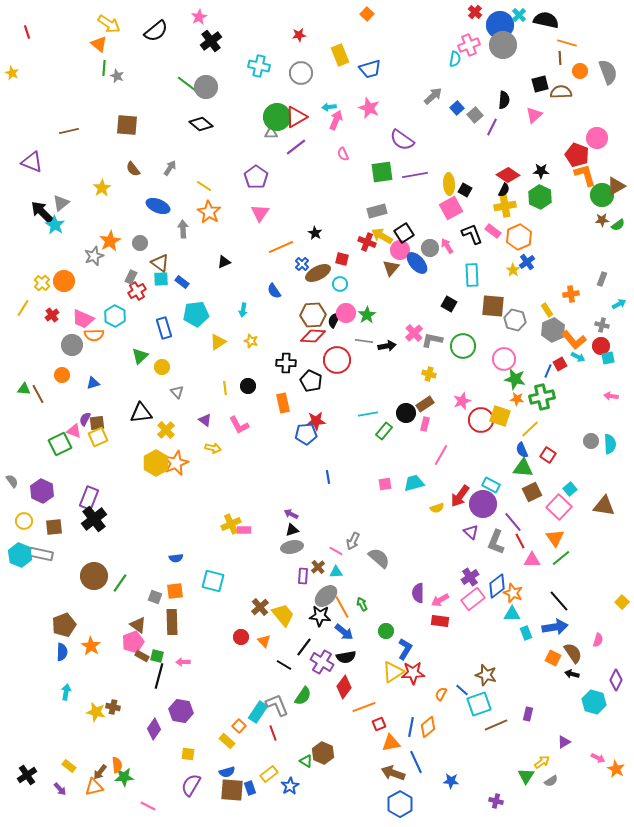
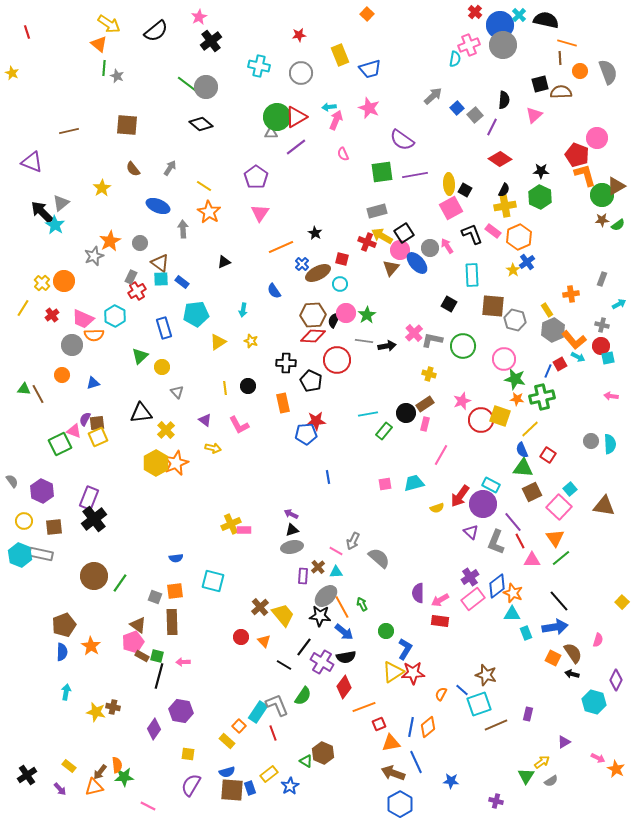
red diamond at (508, 175): moved 8 px left, 16 px up
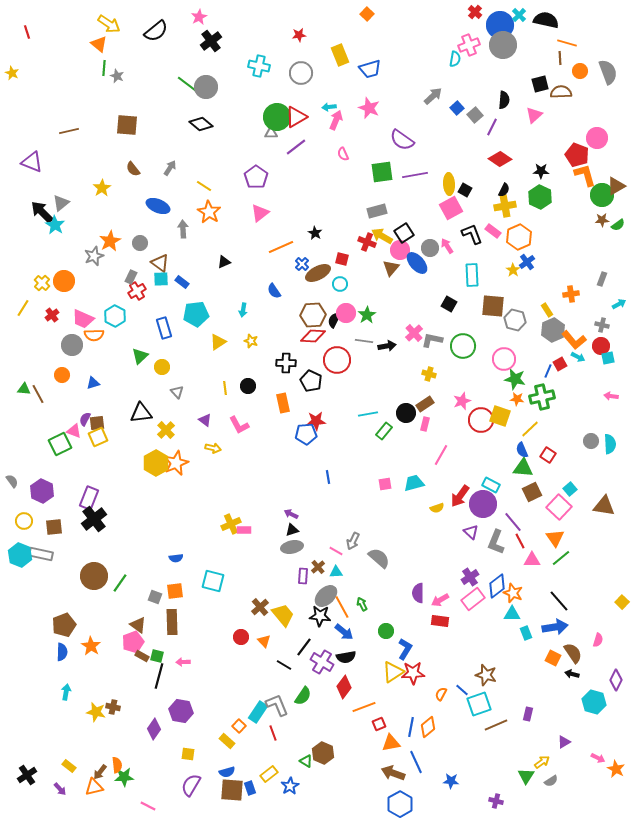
pink triangle at (260, 213): rotated 18 degrees clockwise
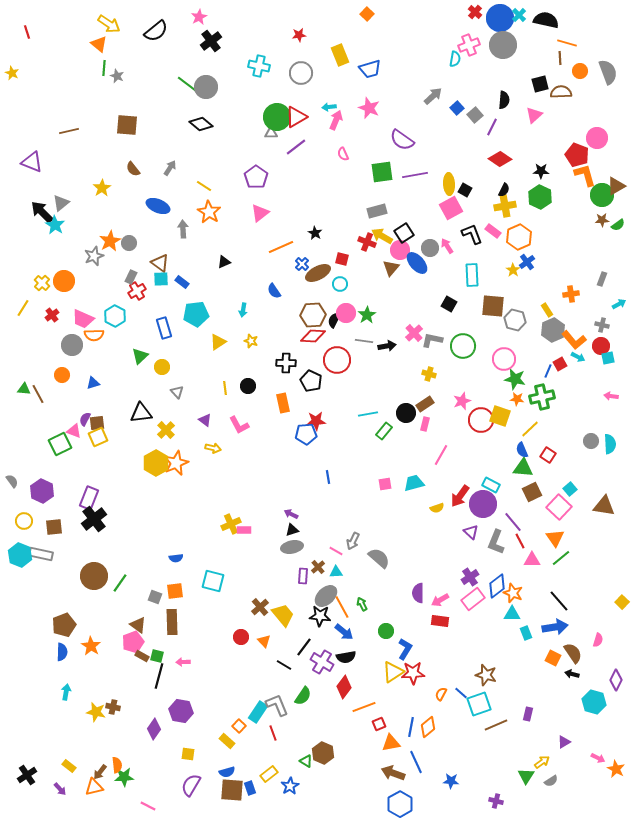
blue circle at (500, 25): moved 7 px up
gray circle at (140, 243): moved 11 px left
blue line at (462, 690): moved 1 px left, 3 px down
